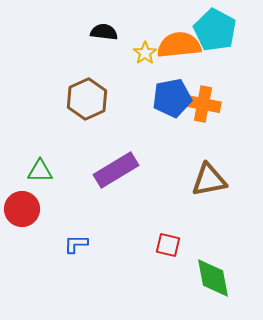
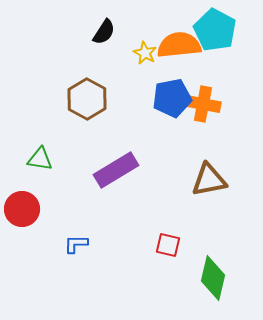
black semicircle: rotated 116 degrees clockwise
yellow star: rotated 10 degrees counterclockwise
brown hexagon: rotated 6 degrees counterclockwise
green triangle: moved 12 px up; rotated 8 degrees clockwise
green diamond: rotated 24 degrees clockwise
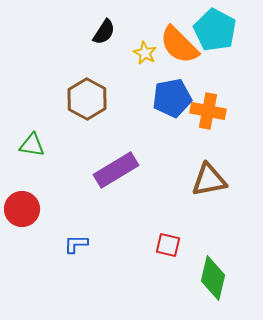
orange semicircle: rotated 129 degrees counterclockwise
orange cross: moved 5 px right, 7 px down
green triangle: moved 8 px left, 14 px up
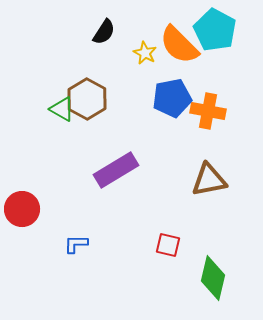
green triangle: moved 30 px right, 36 px up; rotated 20 degrees clockwise
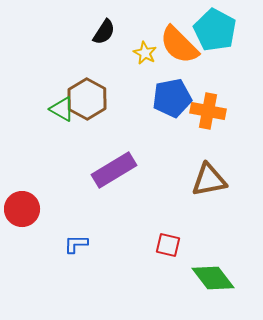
purple rectangle: moved 2 px left
green diamond: rotated 51 degrees counterclockwise
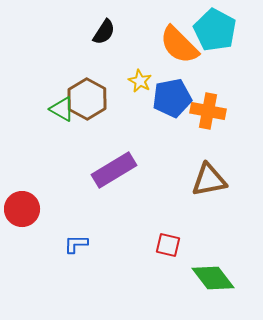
yellow star: moved 5 px left, 28 px down
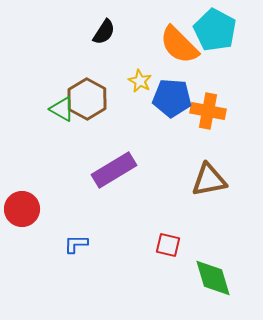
blue pentagon: rotated 15 degrees clockwise
green diamond: rotated 21 degrees clockwise
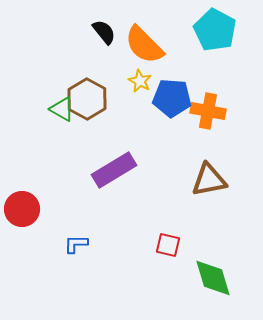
black semicircle: rotated 72 degrees counterclockwise
orange semicircle: moved 35 px left
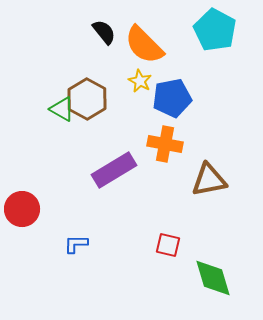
blue pentagon: rotated 15 degrees counterclockwise
orange cross: moved 43 px left, 33 px down
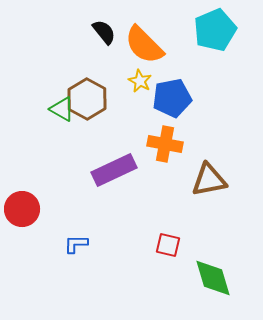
cyan pentagon: rotated 21 degrees clockwise
purple rectangle: rotated 6 degrees clockwise
